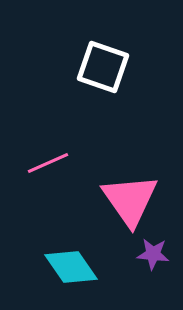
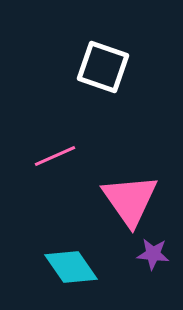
pink line: moved 7 px right, 7 px up
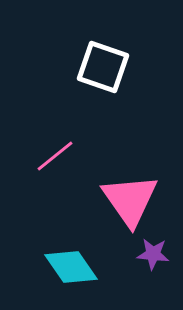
pink line: rotated 15 degrees counterclockwise
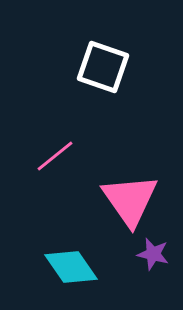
purple star: rotated 8 degrees clockwise
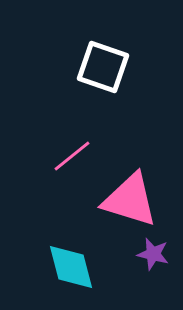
pink line: moved 17 px right
pink triangle: rotated 38 degrees counterclockwise
cyan diamond: rotated 20 degrees clockwise
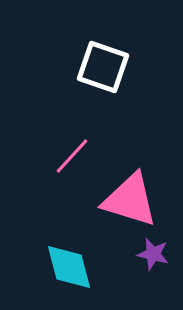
pink line: rotated 9 degrees counterclockwise
cyan diamond: moved 2 px left
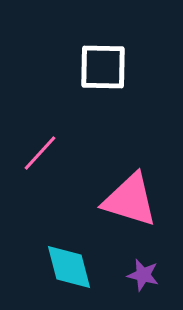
white square: rotated 18 degrees counterclockwise
pink line: moved 32 px left, 3 px up
purple star: moved 10 px left, 21 px down
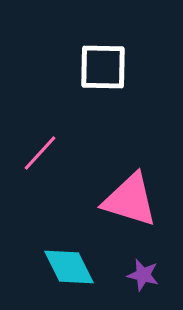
cyan diamond: rotated 12 degrees counterclockwise
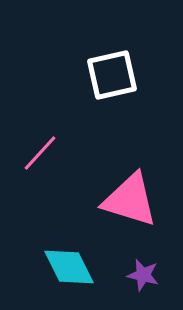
white square: moved 9 px right, 8 px down; rotated 14 degrees counterclockwise
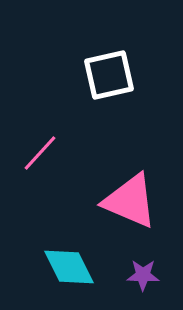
white square: moved 3 px left
pink triangle: moved 1 px down; rotated 6 degrees clockwise
purple star: rotated 12 degrees counterclockwise
